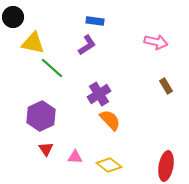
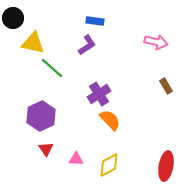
black circle: moved 1 px down
pink triangle: moved 1 px right, 2 px down
yellow diamond: rotated 65 degrees counterclockwise
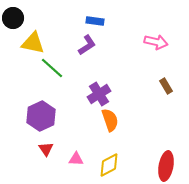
orange semicircle: rotated 25 degrees clockwise
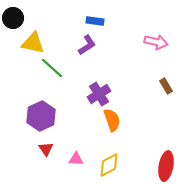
orange semicircle: moved 2 px right
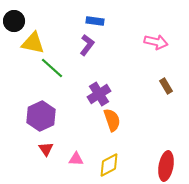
black circle: moved 1 px right, 3 px down
purple L-shape: rotated 20 degrees counterclockwise
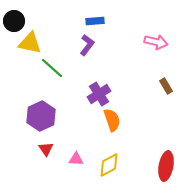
blue rectangle: rotated 12 degrees counterclockwise
yellow triangle: moved 3 px left
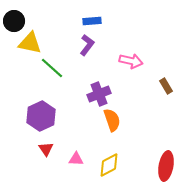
blue rectangle: moved 3 px left
pink arrow: moved 25 px left, 19 px down
purple cross: rotated 10 degrees clockwise
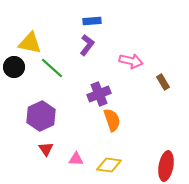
black circle: moved 46 px down
brown rectangle: moved 3 px left, 4 px up
yellow diamond: rotated 35 degrees clockwise
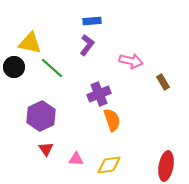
yellow diamond: rotated 15 degrees counterclockwise
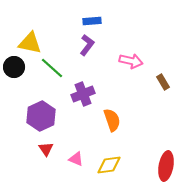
purple cross: moved 16 px left
pink triangle: rotated 21 degrees clockwise
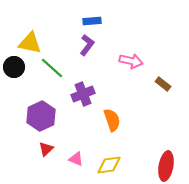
brown rectangle: moved 2 px down; rotated 21 degrees counterclockwise
red triangle: rotated 21 degrees clockwise
